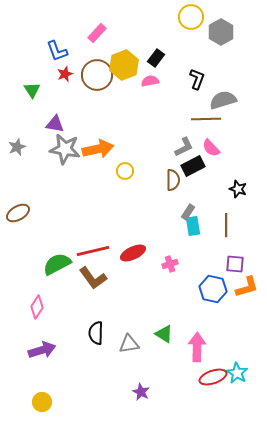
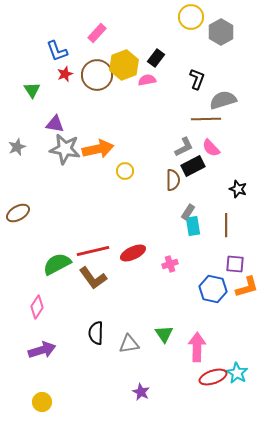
pink semicircle at (150, 81): moved 3 px left, 1 px up
green triangle at (164, 334): rotated 24 degrees clockwise
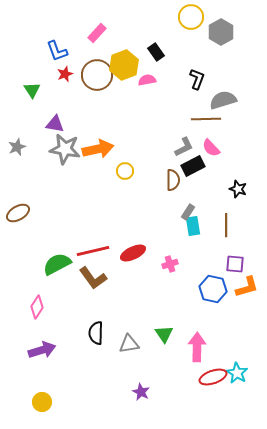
black rectangle at (156, 58): moved 6 px up; rotated 72 degrees counterclockwise
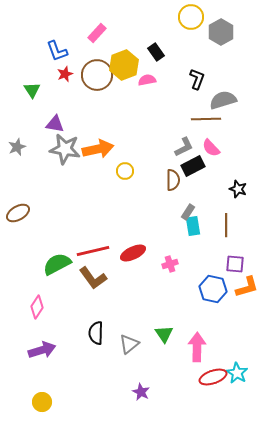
gray triangle at (129, 344): rotated 30 degrees counterclockwise
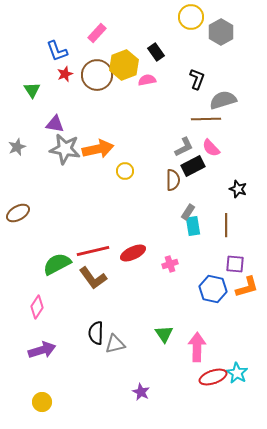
gray triangle at (129, 344): moved 14 px left; rotated 25 degrees clockwise
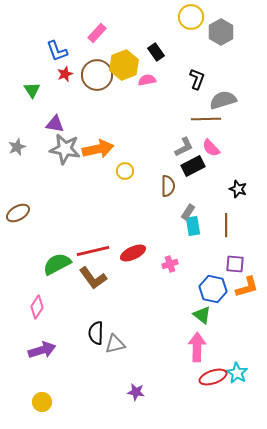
brown semicircle at (173, 180): moved 5 px left, 6 px down
green triangle at (164, 334): moved 38 px right, 19 px up; rotated 18 degrees counterclockwise
purple star at (141, 392): moved 5 px left; rotated 18 degrees counterclockwise
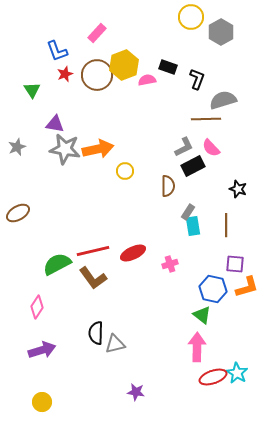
black rectangle at (156, 52): moved 12 px right, 15 px down; rotated 36 degrees counterclockwise
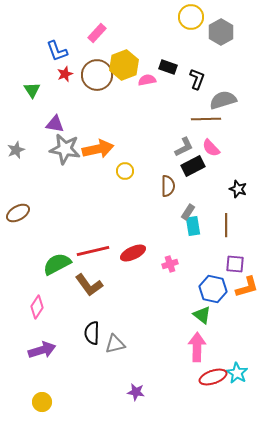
gray star at (17, 147): moved 1 px left, 3 px down
brown L-shape at (93, 278): moved 4 px left, 7 px down
black semicircle at (96, 333): moved 4 px left
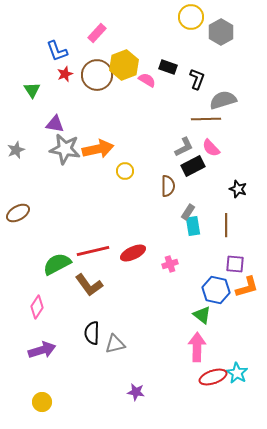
pink semicircle at (147, 80): rotated 42 degrees clockwise
blue hexagon at (213, 289): moved 3 px right, 1 px down
